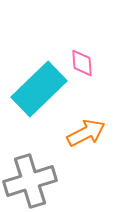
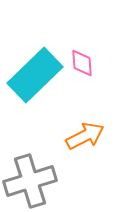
cyan rectangle: moved 4 px left, 14 px up
orange arrow: moved 1 px left, 3 px down
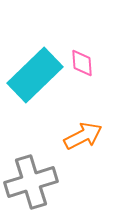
orange arrow: moved 2 px left
gray cross: moved 1 px right, 1 px down
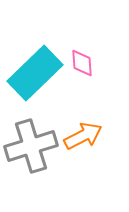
cyan rectangle: moved 2 px up
gray cross: moved 36 px up
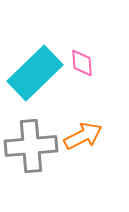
gray cross: rotated 12 degrees clockwise
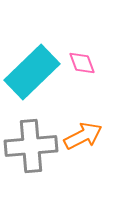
pink diamond: rotated 16 degrees counterclockwise
cyan rectangle: moved 3 px left, 1 px up
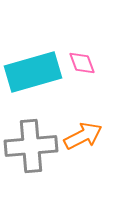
cyan rectangle: moved 1 px right; rotated 28 degrees clockwise
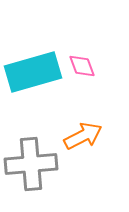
pink diamond: moved 3 px down
gray cross: moved 18 px down
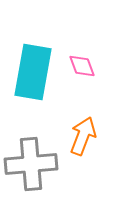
cyan rectangle: rotated 64 degrees counterclockwise
orange arrow: rotated 42 degrees counterclockwise
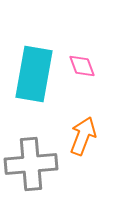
cyan rectangle: moved 1 px right, 2 px down
